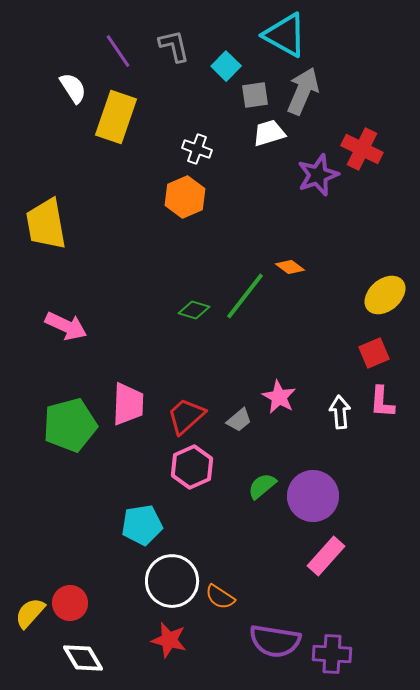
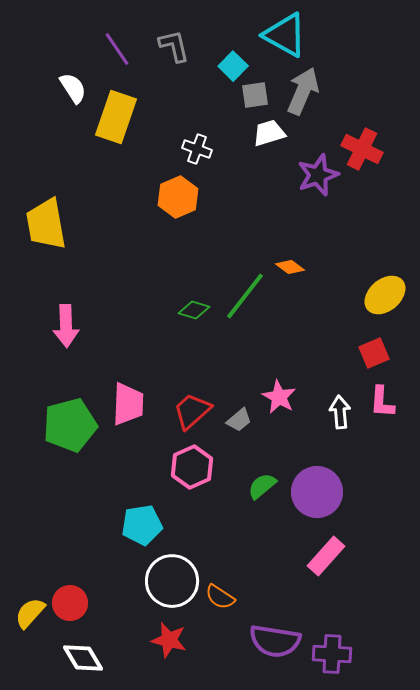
purple line: moved 1 px left, 2 px up
cyan square: moved 7 px right
orange hexagon: moved 7 px left
pink arrow: rotated 63 degrees clockwise
red trapezoid: moved 6 px right, 5 px up
purple circle: moved 4 px right, 4 px up
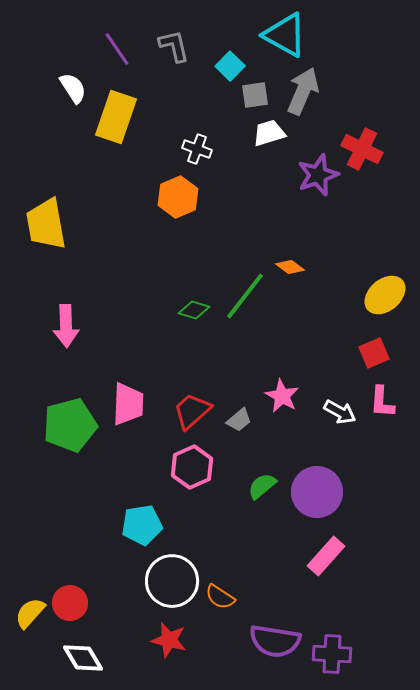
cyan square: moved 3 px left
pink star: moved 3 px right, 1 px up
white arrow: rotated 124 degrees clockwise
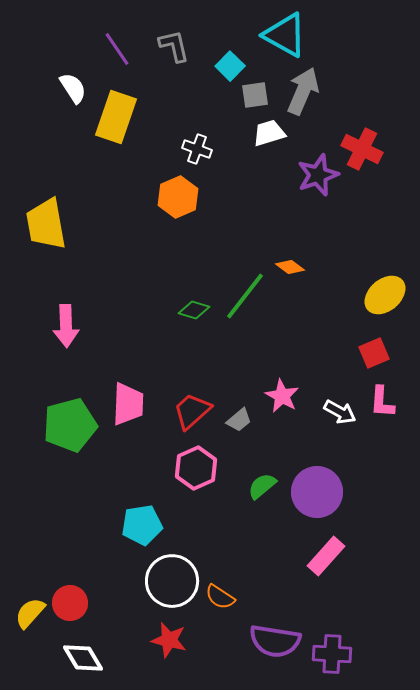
pink hexagon: moved 4 px right, 1 px down
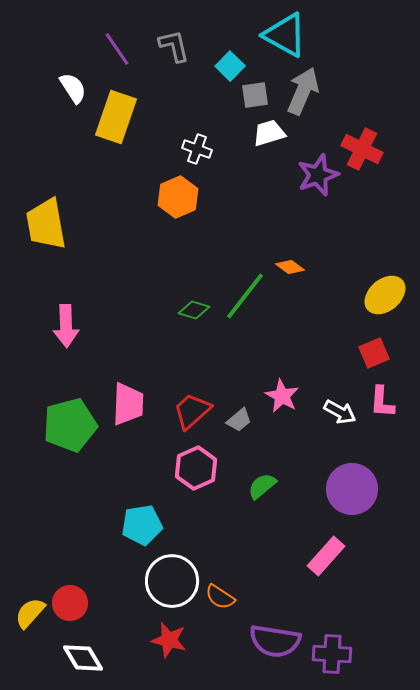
purple circle: moved 35 px right, 3 px up
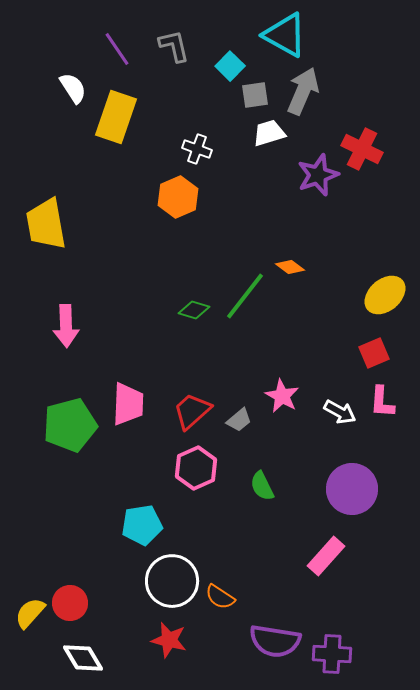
green semicircle: rotated 76 degrees counterclockwise
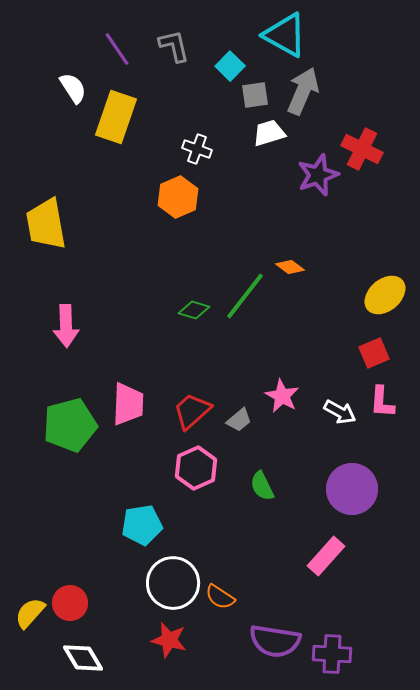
white circle: moved 1 px right, 2 px down
